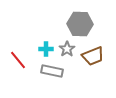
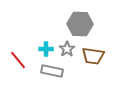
brown trapezoid: rotated 30 degrees clockwise
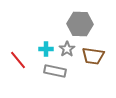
gray rectangle: moved 3 px right
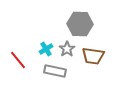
cyan cross: rotated 32 degrees counterclockwise
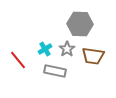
cyan cross: moved 1 px left
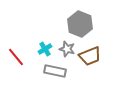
gray hexagon: rotated 20 degrees clockwise
gray star: rotated 21 degrees counterclockwise
brown trapezoid: moved 3 px left; rotated 30 degrees counterclockwise
red line: moved 2 px left, 3 px up
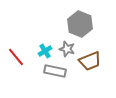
cyan cross: moved 2 px down
brown trapezoid: moved 5 px down
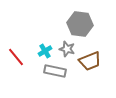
gray hexagon: rotated 15 degrees counterclockwise
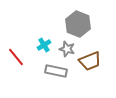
gray hexagon: moved 2 px left; rotated 15 degrees clockwise
cyan cross: moved 1 px left, 6 px up
gray rectangle: moved 1 px right
